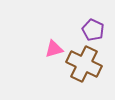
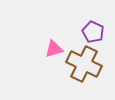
purple pentagon: moved 2 px down
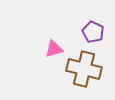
brown cross: moved 5 px down; rotated 12 degrees counterclockwise
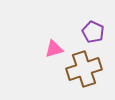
brown cross: rotated 32 degrees counterclockwise
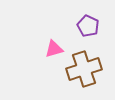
purple pentagon: moved 5 px left, 6 px up
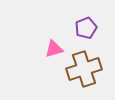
purple pentagon: moved 2 px left, 2 px down; rotated 25 degrees clockwise
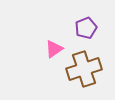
pink triangle: rotated 18 degrees counterclockwise
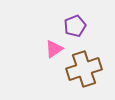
purple pentagon: moved 11 px left, 2 px up
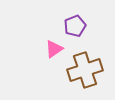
brown cross: moved 1 px right, 1 px down
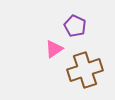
purple pentagon: rotated 25 degrees counterclockwise
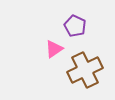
brown cross: rotated 8 degrees counterclockwise
